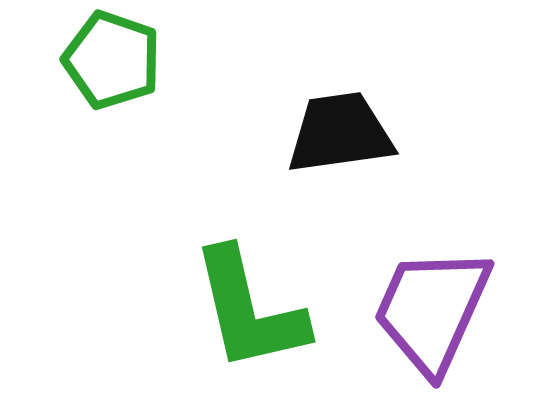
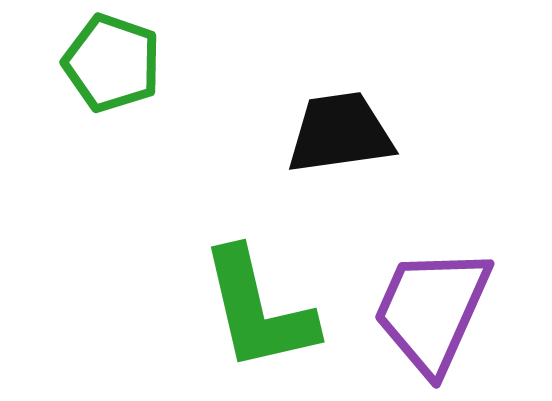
green pentagon: moved 3 px down
green L-shape: moved 9 px right
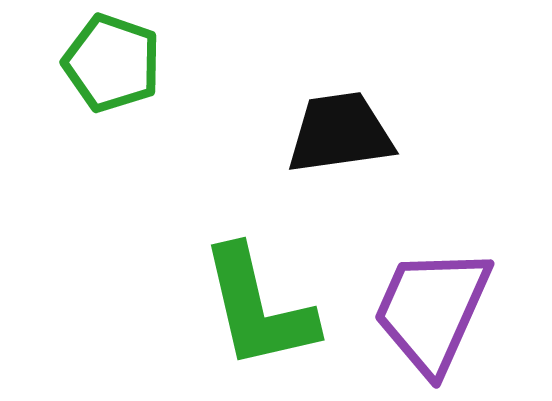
green L-shape: moved 2 px up
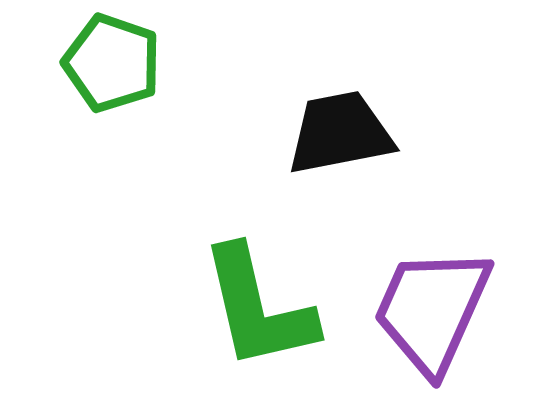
black trapezoid: rotated 3 degrees counterclockwise
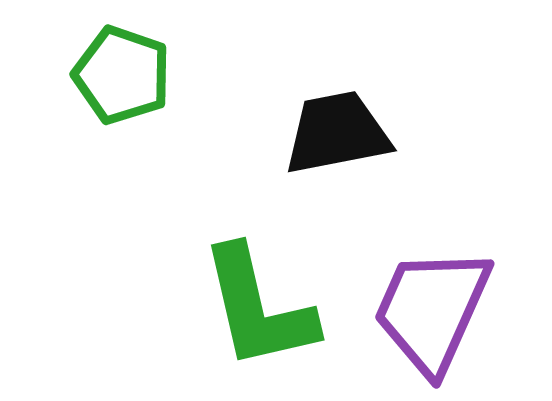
green pentagon: moved 10 px right, 12 px down
black trapezoid: moved 3 px left
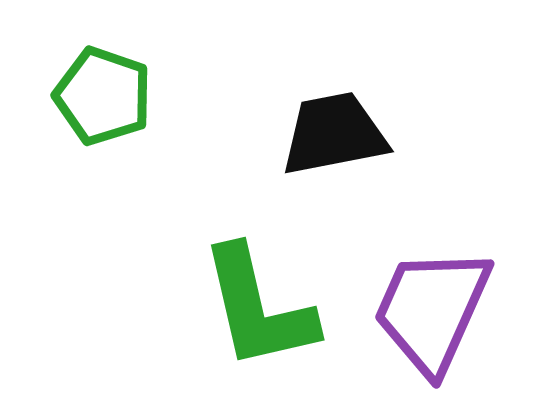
green pentagon: moved 19 px left, 21 px down
black trapezoid: moved 3 px left, 1 px down
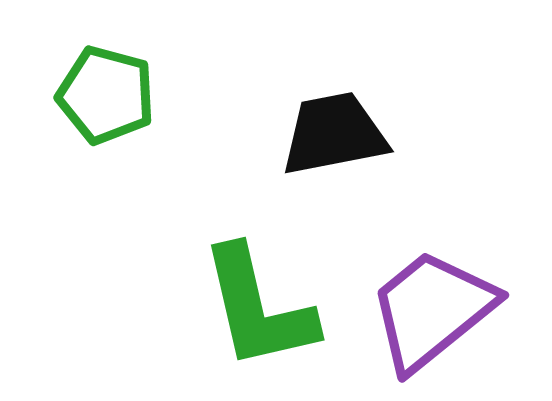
green pentagon: moved 3 px right, 1 px up; rotated 4 degrees counterclockwise
purple trapezoid: rotated 27 degrees clockwise
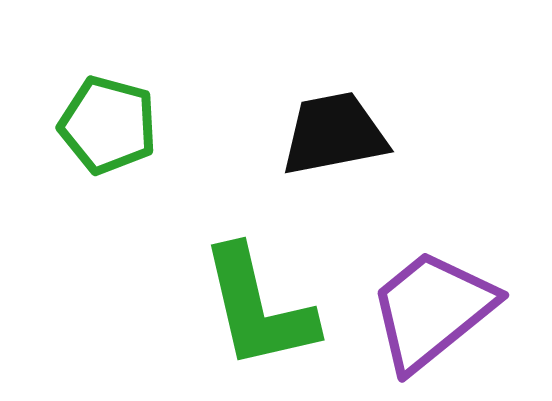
green pentagon: moved 2 px right, 30 px down
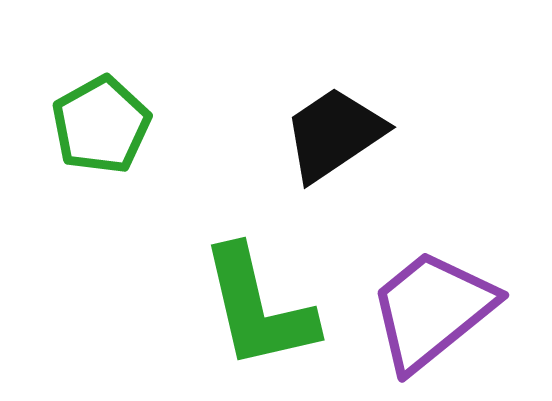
green pentagon: moved 7 px left; rotated 28 degrees clockwise
black trapezoid: rotated 23 degrees counterclockwise
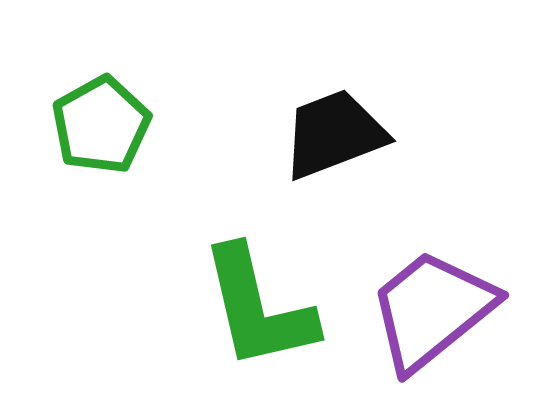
black trapezoid: rotated 13 degrees clockwise
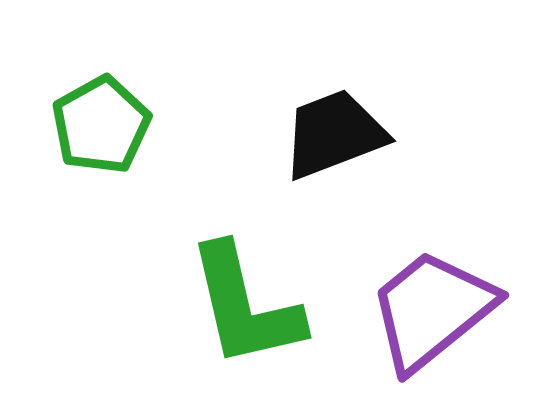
green L-shape: moved 13 px left, 2 px up
